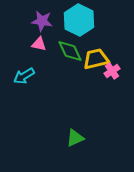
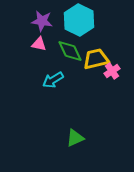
cyan arrow: moved 29 px right, 4 px down
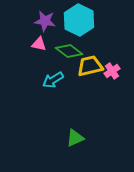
purple star: moved 3 px right
green diamond: moved 1 px left; rotated 28 degrees counterclockwise
yellow trapezoid: moved 6 px left, 7 px down
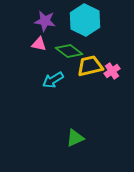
cyan hexagon: moved 6 px right
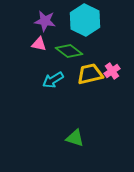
yellow trapezoid: moved 8 px down
green triangle: rotated 42 degrees clockwise
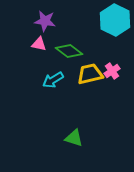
cyan hexagon: moved 30 px right
green triangle: moved 1 px left
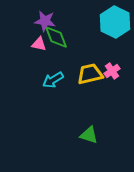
cyan hexagon: moved 2 px down
green diamond: moved 13 px left, 14 px up; rotated 32 degrees clockwise
green triangle: moved 15 px right, 3 px up
